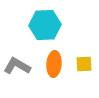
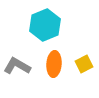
cyan hexagon: rotated 20 degrees counterclockwise
yellow square: rotated 24 degrees counterclockwise
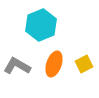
cyan hexagon: moved 4 px left
orange ellipse: rotated 15 degrees clockwise
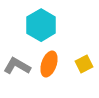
cyan hexagon: rotated 8 degrees counterclockwise
orange ellipse: moved 5 px left
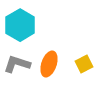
cyan hexagon: moved 21 px left
gray L-shape: moved 2 px up; rotated 12 degrees counterclockwise
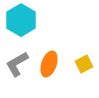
cyan hexagon: moved 1 px right, 5 px up
gray L-shape: rotated 48 degrees counterclockwise
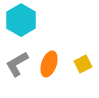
yellow square: moved 1 px left
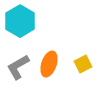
cyan hexagon: moved 1 px left, 1 px down
gray L-shape: moved 1 px right, 3 px down
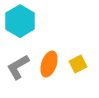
yellow square: moved 5 px left
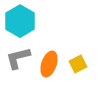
gray L-shape: moved 9 px up; rotated 16 degrees clockwise
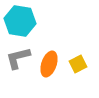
cyan hexagon: rotated 20 degrees counterclockwise
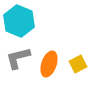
cyan hexagon: moved 1 px left; rotated 12 degrees clockwise
